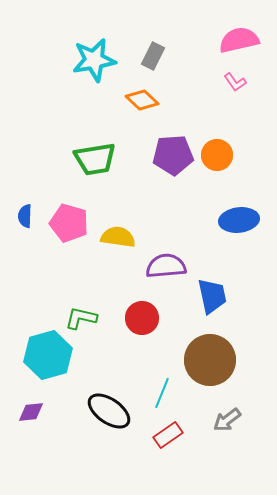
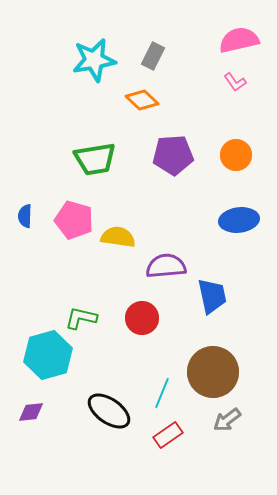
orange circle: moved 19 px right
pink pentagon: moved 5 px right, 3 px up
brown circle: moved 3 px right, 12 px down
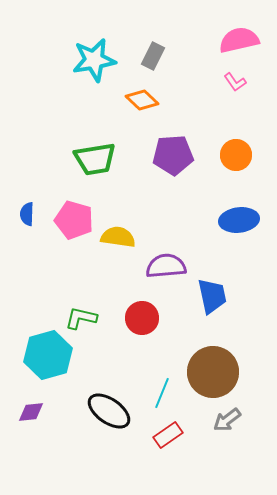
blue semicircle: moved 2 px right, 2 px up
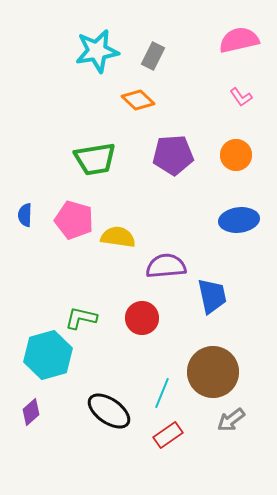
cyan star: moved 3 px right, 9 px up
pink L-shape: moved 6 px right, 15 px down
orange diamond: moved 4 px left
blue semicircle: moved 2 px left, 1 px down
purple diamond: rotated 36 degrees counterclockwise
gray arrow: moved 4 px right
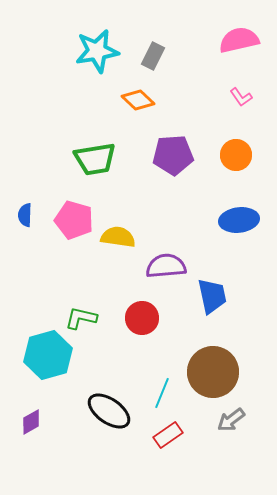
purple diamond: moved 10 px down; rotated 12 degrees clockwise
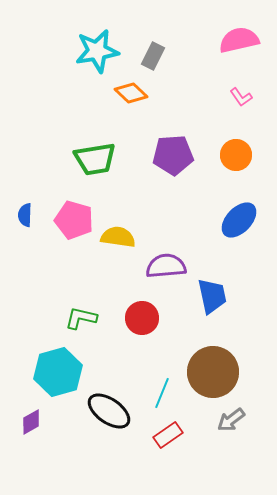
orange diamond: moved 7 px left, 7 px up
blue ellipse: rotated 39 degrees counterclockwise
cyan hexagon: moved 10 px right, 17 px down
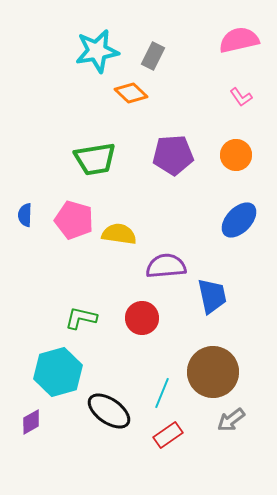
yellow semicircle: moved 1 px right, 3 px up
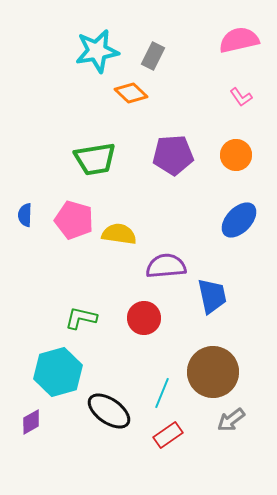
red circle: moved 2 px right
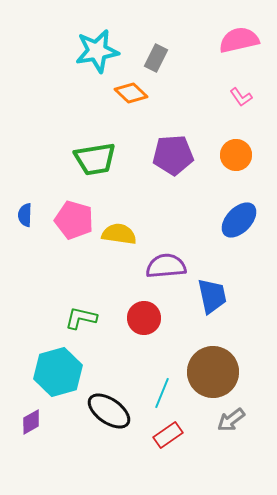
gray rectangle: moved 3 px right, 2 px down
